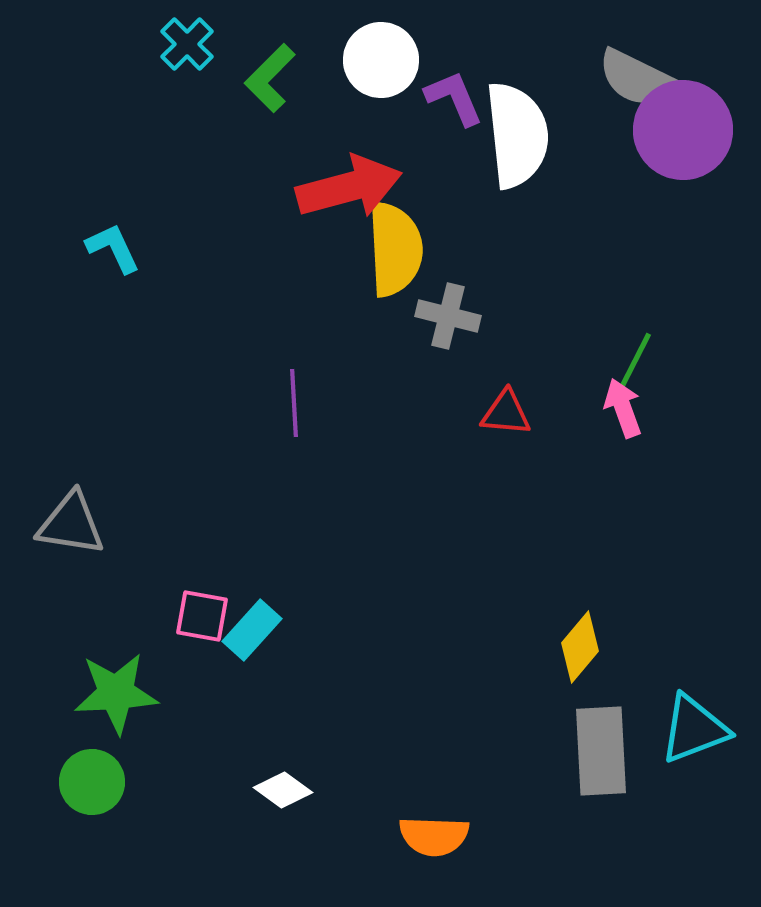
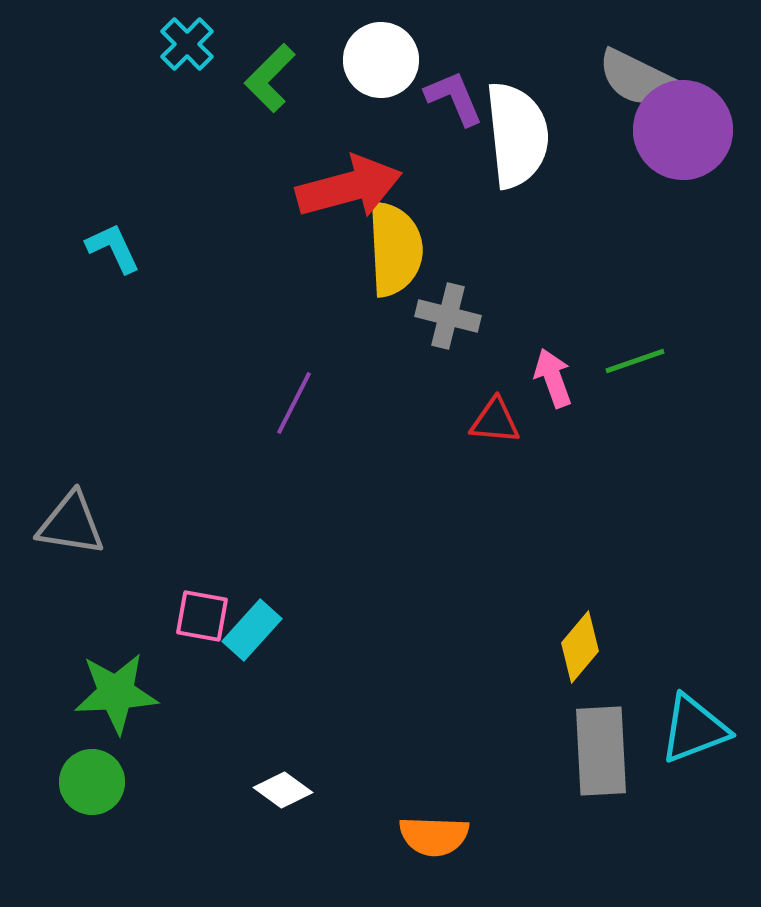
green line: rotated 44 degrees clockwise
purple line: rotated 30 degrees clockwise
pink arrow: moved 70 px left, 30 px up
red triangle: moved 11 px left, 8 px down
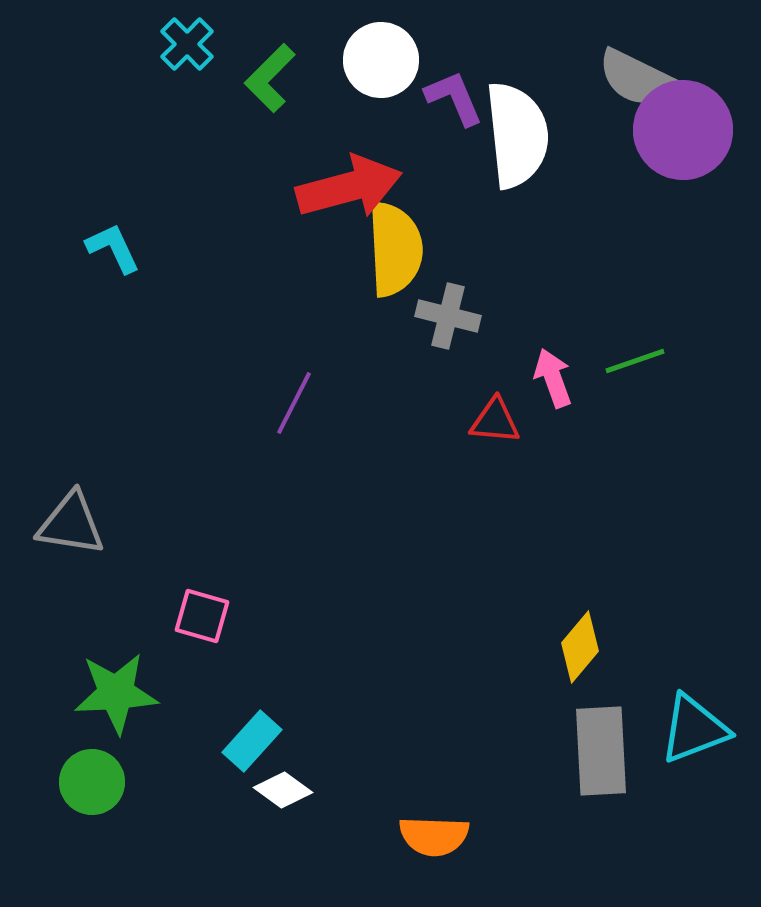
pink square: rotated 6 degrees clockwise
cyan rectangle: moved 111 px down
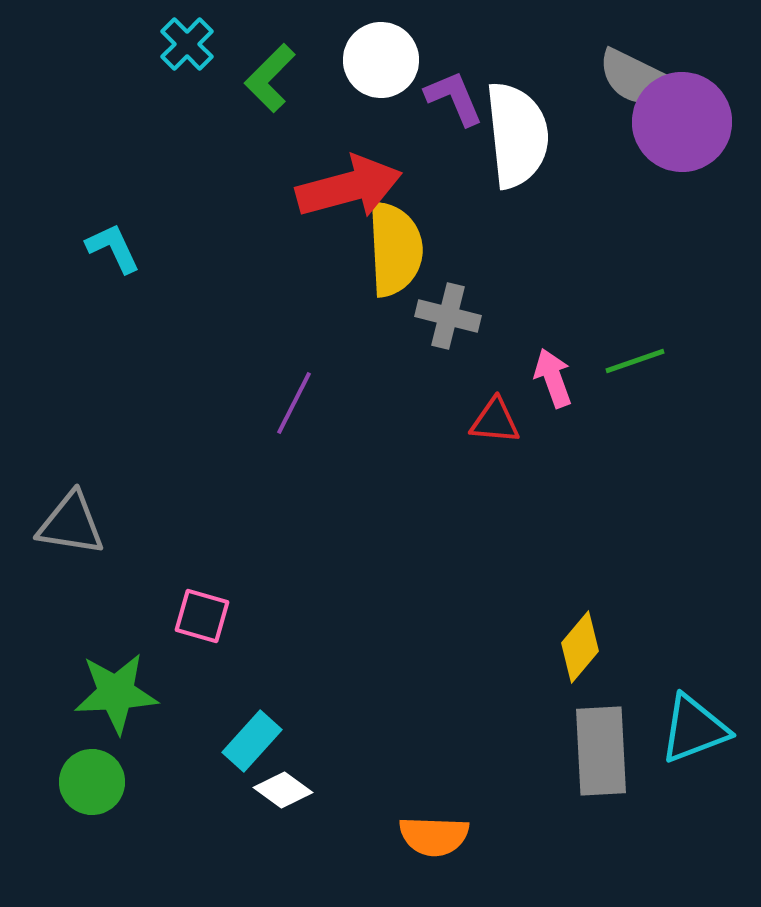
purple circle: moved 1 px left, 8 px up
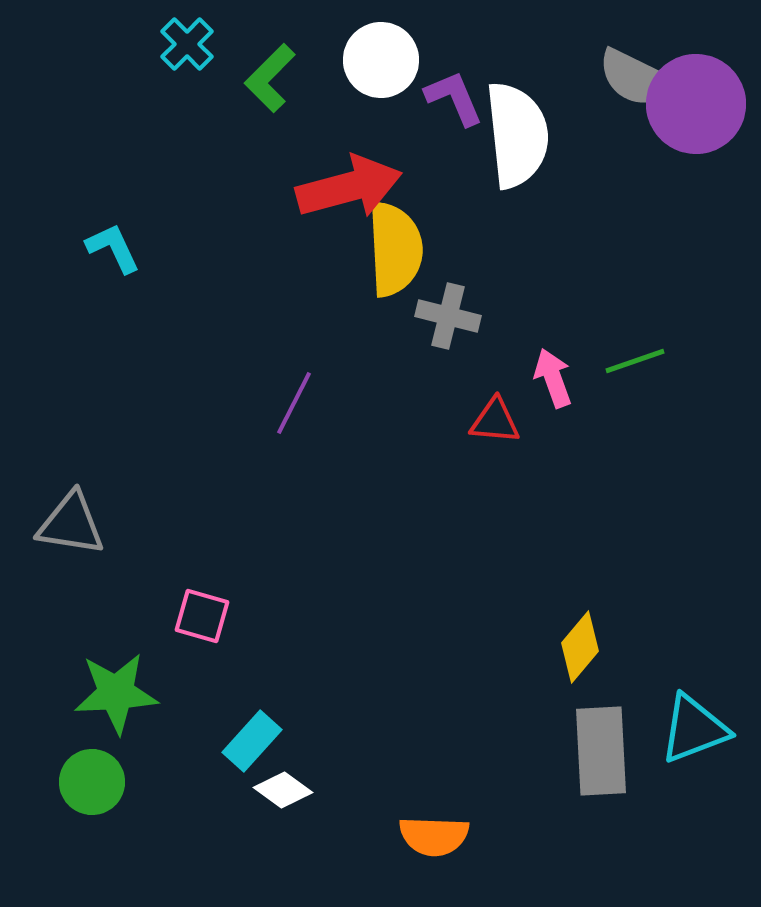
purple circle: moved 14 px right, 18 px up
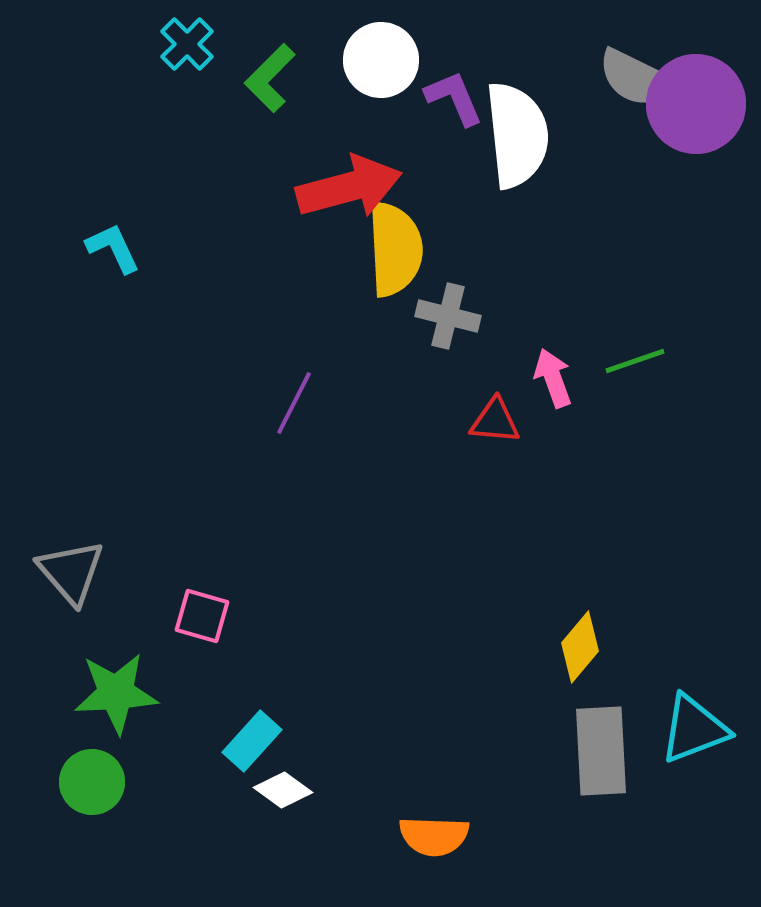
gray triangle: moved 48 px down; rotated 40 degrees clockwise
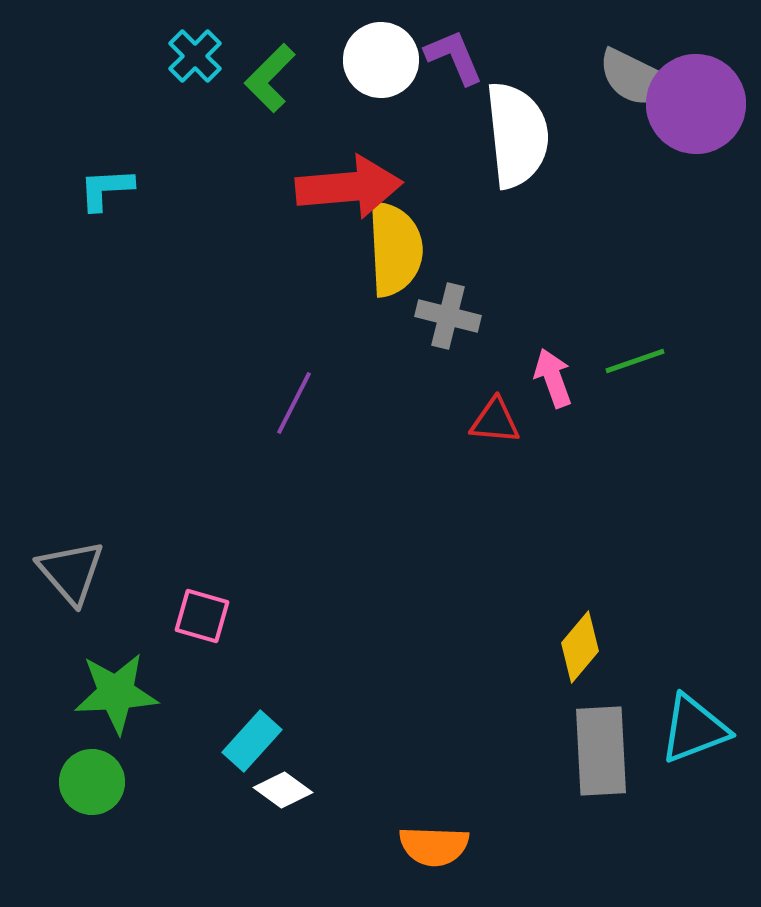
cyan cross: moved 8 px right, 12 px down
purple L-shape: moved 41 px up
red arrow: rotated 10 degrees clockwise
cyan L-shape: moved 7 px left, 59 px up; rotated 68 degrees counterclockwise
orange semicircle: moved 10 px down
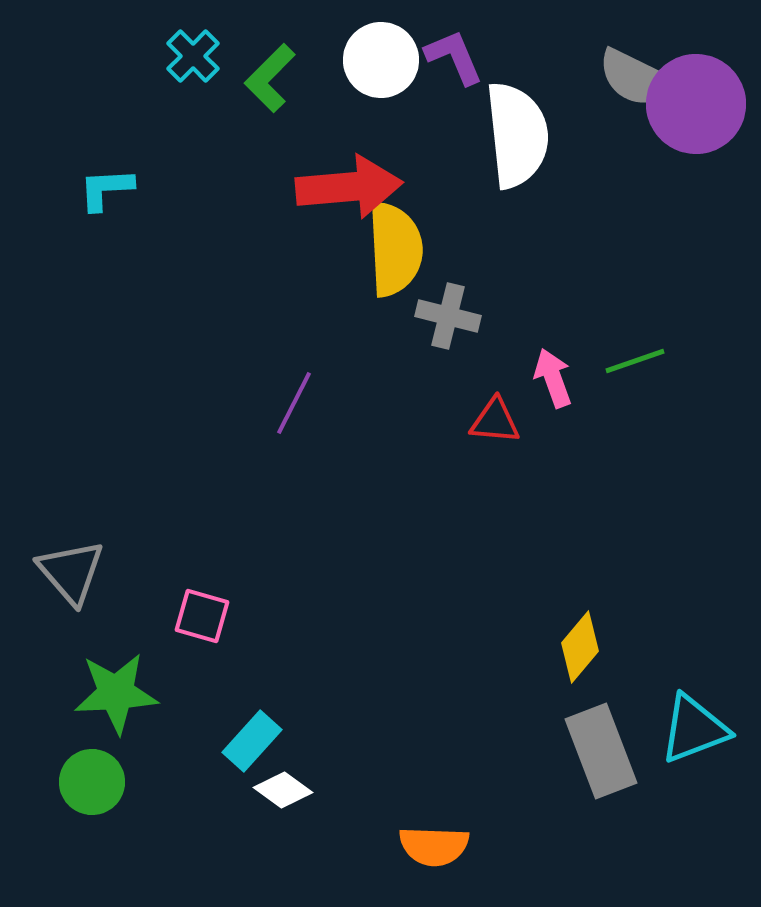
cyan cross: moved 2 px left
gray rectangle: rotated 18 degrees counterclockwise
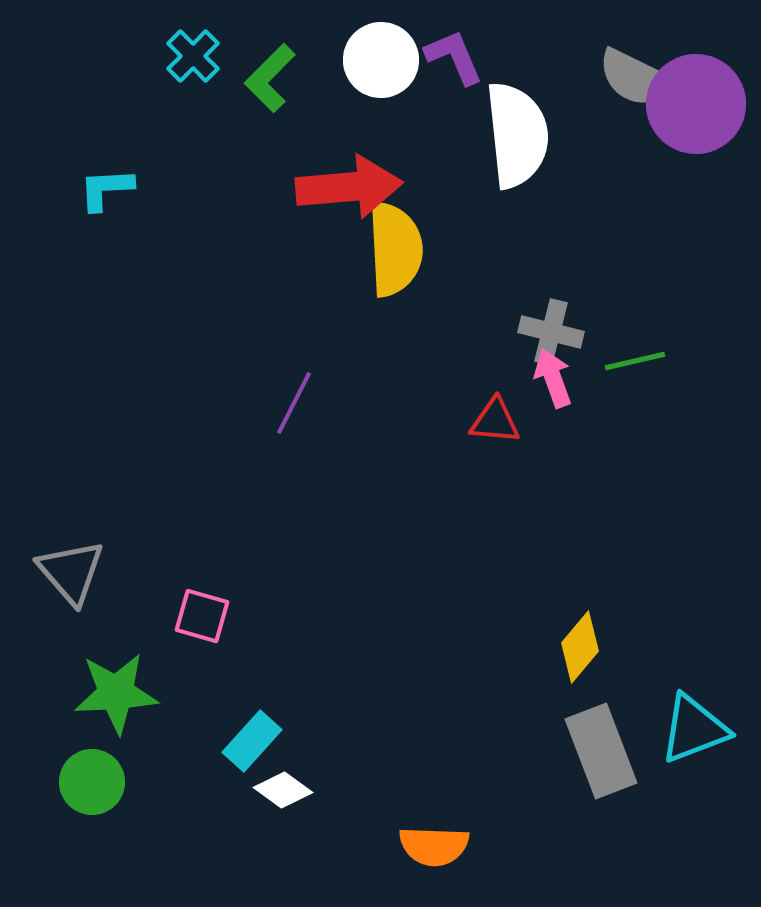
gray cross: moved 103 px right, 16 px down
green line: rotated 6 degrees clockwise
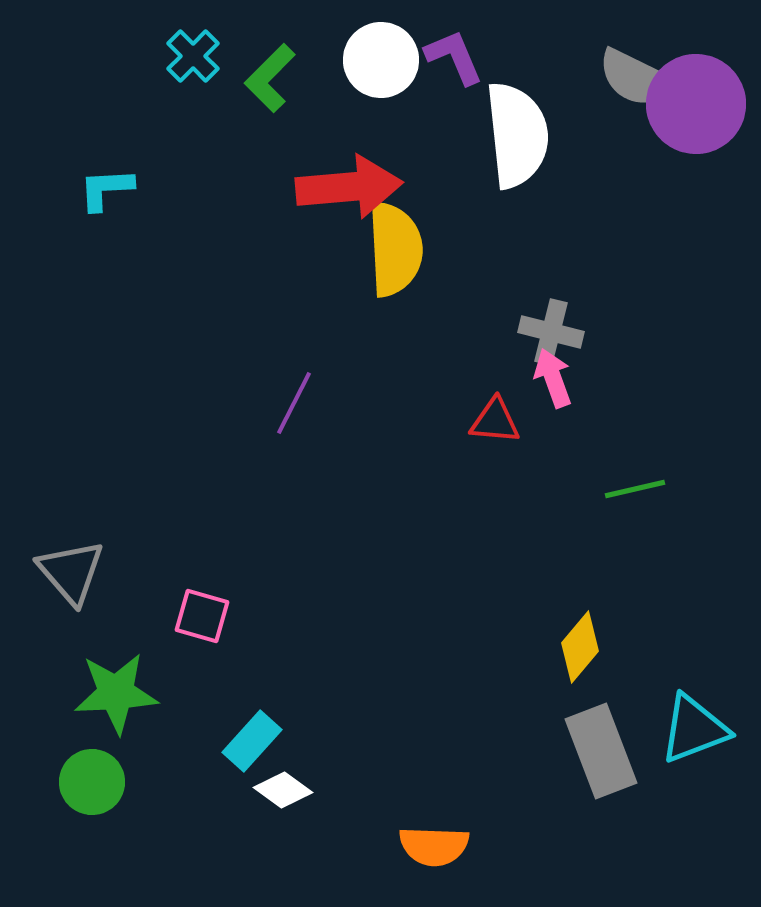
green line: moved 128 px down
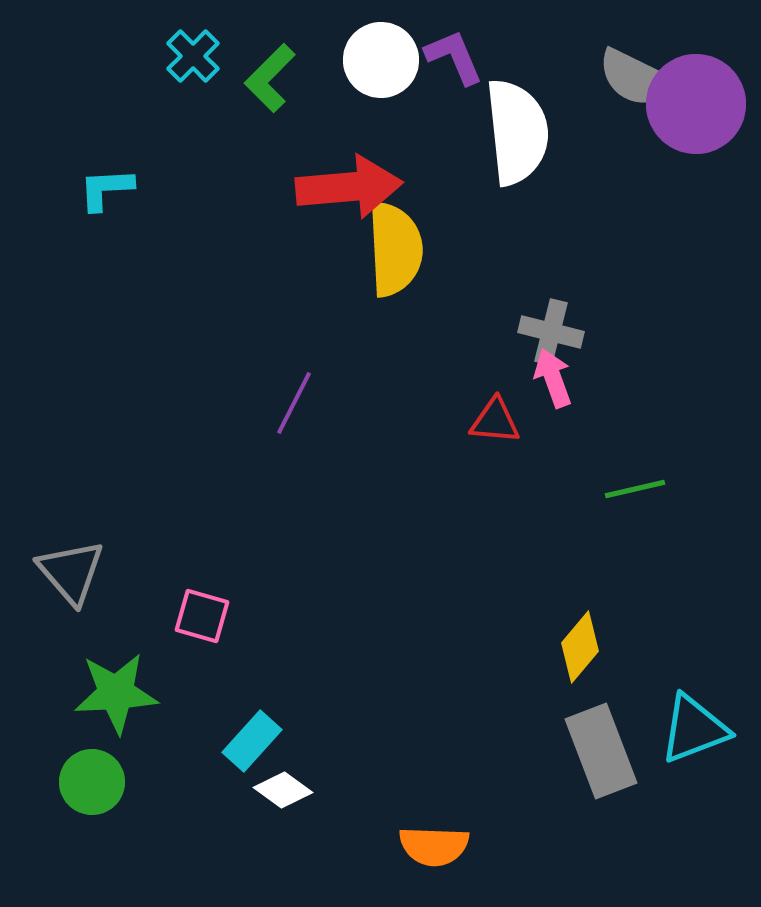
white semicircle: moved 3 px up
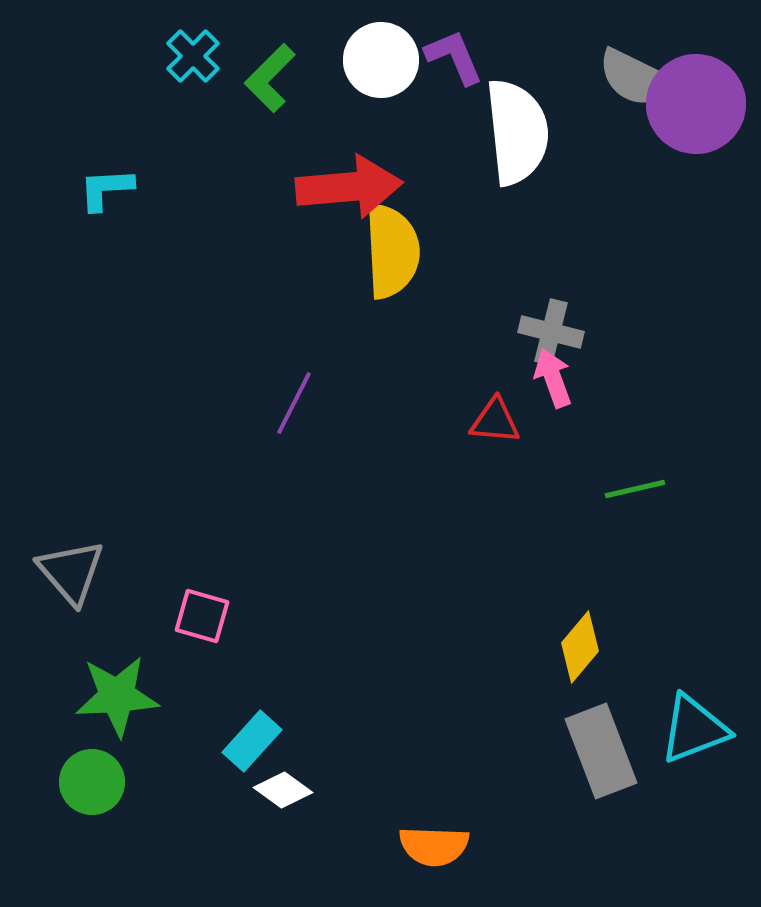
yellow semicircle: moved 3 px left, 2 px down
green star: moved 1 px right, 3 px down
